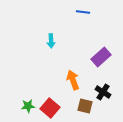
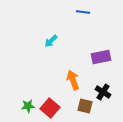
cyan arrow: rotated 48 degrees clockwise
purple rectangle: rotated 30 degrees clockwise
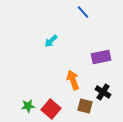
blue line: rotated 40 degrees clockwise
red square: moved 1 px right, 1 px down
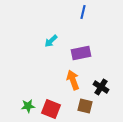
blue line: rotated 56 degrees clockwise
purple rectangle: moved 20 px left, 4 px up
black cross: moved 2 px left, 5 px up
red square: rotated 18 degrees counterclockwise
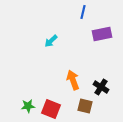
purple rectangle: moved 21 px right, 19 px up
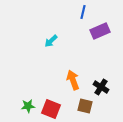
purple rectangle: moved 2 px left, 3 px up; rotated 12 degrees counterclockwise
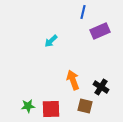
red square: rotated 24 degrees counterclockwise
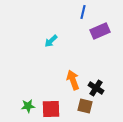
black cross: moved 5 px left, 1 px down
